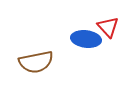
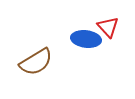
brown semicircle: rotated 20 degrees counterclockwise
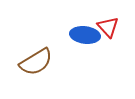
blue ellipse: moved 1 px left, 4 px up
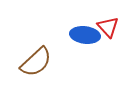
brown semicircle: rotated 12 degrees counterclockwise
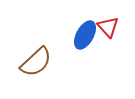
blue ellipse: rotated 68 degrees counterclockwise
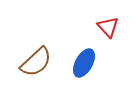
blue ellipse: moved 1 px left, 28 px down
